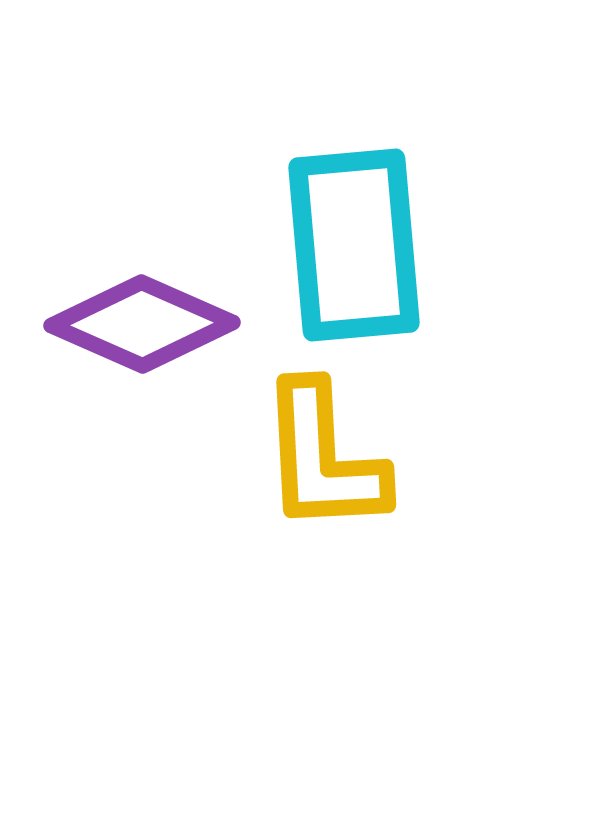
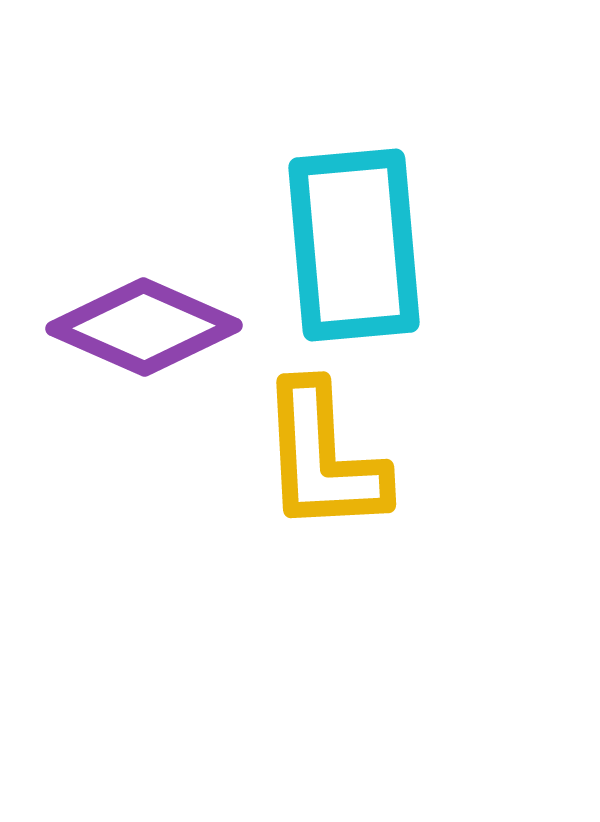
purple diamond: moved 2 px right, 3 px down
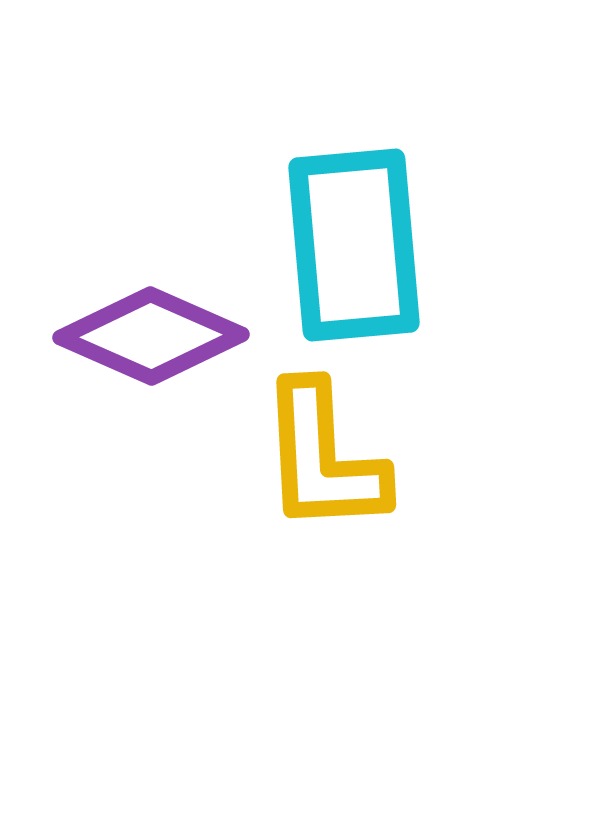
purple diamond: moved 7 px right, 9 px down
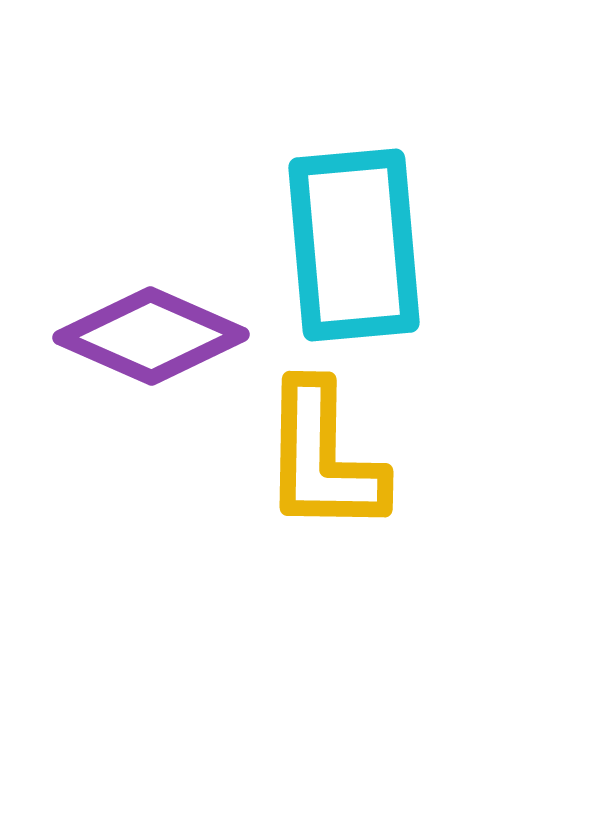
yellow L-shape: rotated 4 degrees clockwise
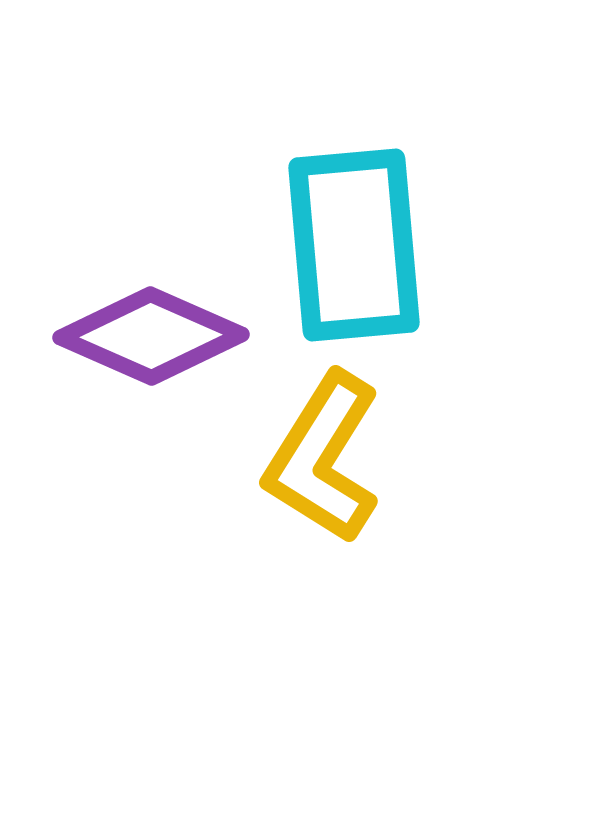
yellow L-shape: rotated 31 degrees clockwise
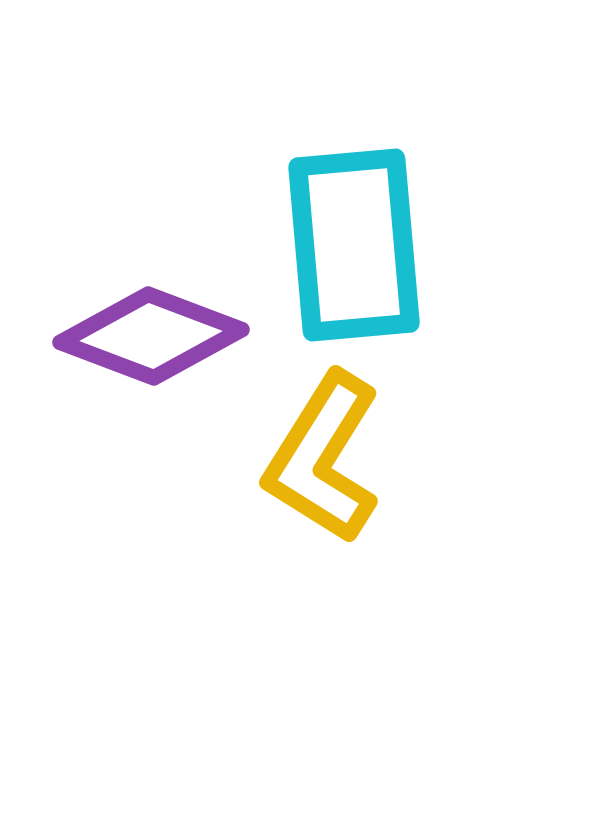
purple diamond: rotated 3 degrees counterclockwise
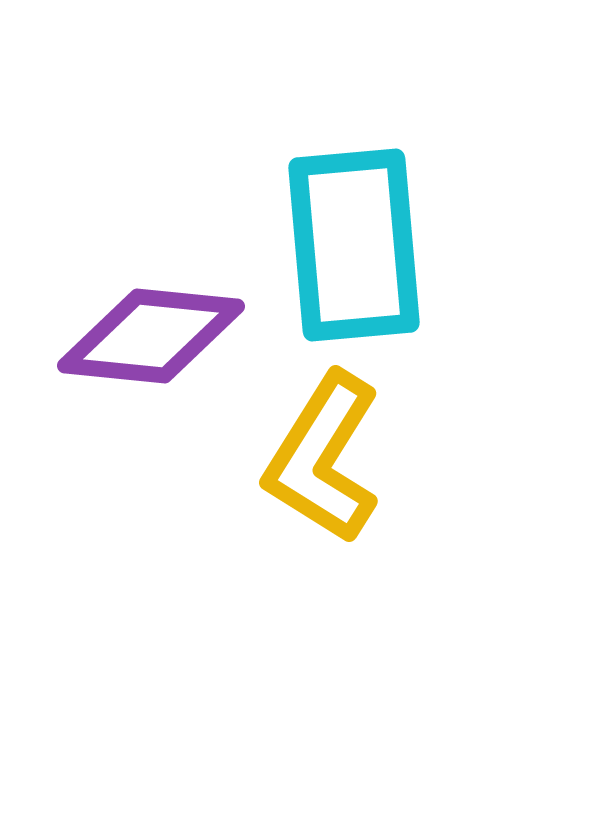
purple diamond: rotated 15 degrees counterclockwise
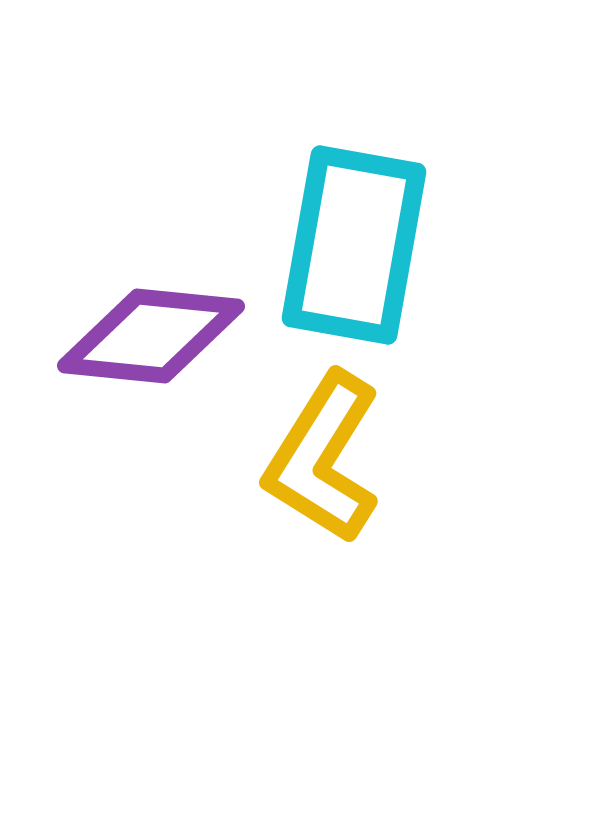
cyan rectangle: rotated 15 degrees clockwise
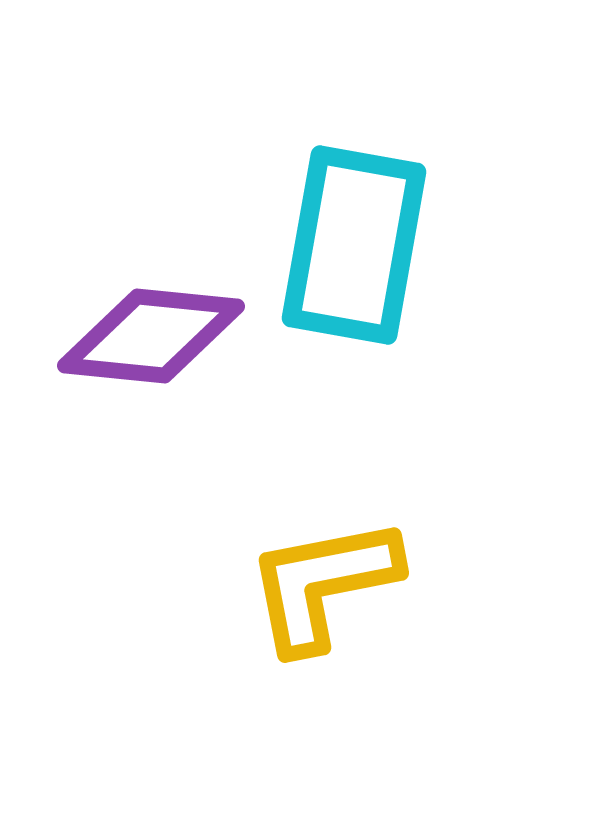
yellow L-shape: moved 126 px down; rotated 47 degrees clockwise
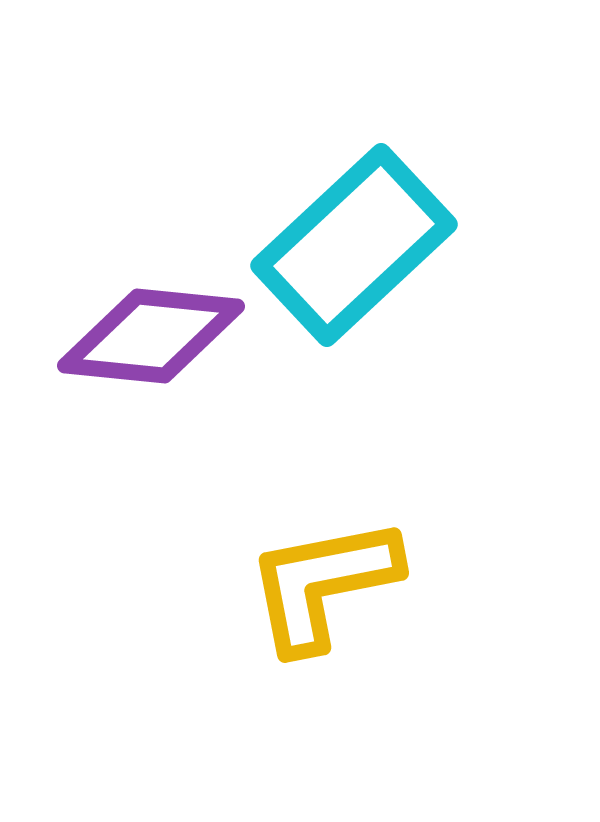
cyan rectangle: rotated 37 degrees clockwise
